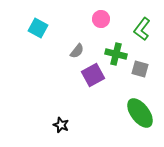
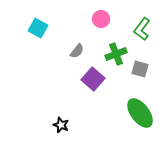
green cross: rotated 35 degrees counterclockwise
purple square: moved 4 px down; rotated 20 degrees counterclockwise
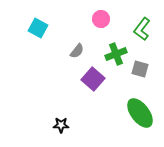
black star: rotated 21 degrees counterclockwise
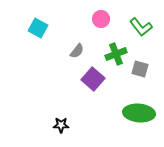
green L-shape: moved 1 px left, 2 px up; rotated 75 degrees counterclockwise
green ellipse: moved 1 px left; rotated 48 degrees counterclockwise
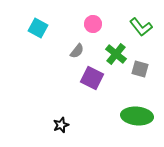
pink circle: moved 8 px left, 5 px down
green cross: rotated 30 degrees counterclockwise
purple square: moved 1 px left, 1 px up; rotated 15 degrees counterclockwise
green ellipse: moved 2 px left, 3 px down
black star: rotated 21 degrees counterclockwise
